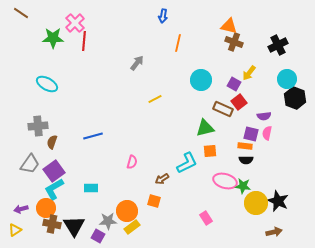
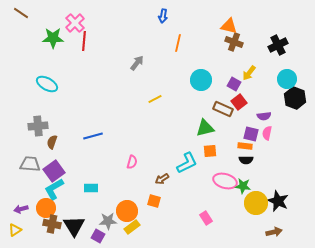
gray trapezoid at (30, 164): rotated 120 degrees counterclockwise
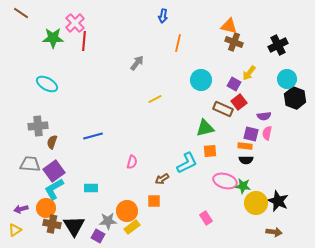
orange square at (154, 201): rotated 16 degrees counterclockwise
brown arrow at (274, 232): rotated 21 degrees clockwise
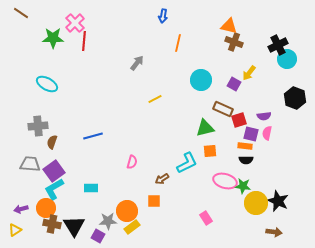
cyan circle at (287, 79): moved 20 px up
red square at (239, 102): moved 18 px down; rotated 21 degrees clockwise
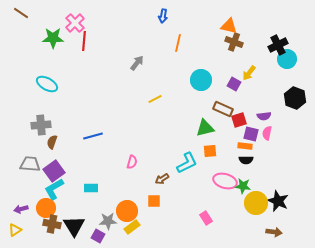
gray cross at (38, 126): moved 3 px right, 1 px up
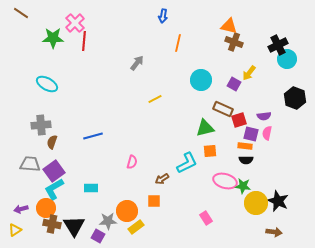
yellow rectangle at (132, 227): moved 4 px right
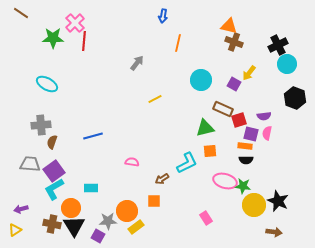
cyan circle at (287, 59): moved 5 px down
pink semicircle at (132, 162): rotated 96 degrees counterclockwise
yellow circle at (256, 203): moved 2 px left, 2 px down
orange circle at (46, 208): moved 25 px right
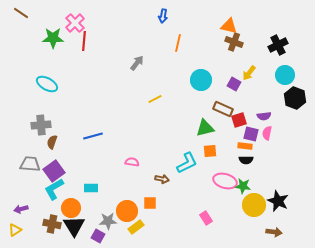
cyan circle at (287, 64): moved 2 px left, 11 px down
brown arrow at (162, 179): rotated 136 degrees counterclockwise
orange square at (154, 201): moved 4 px left, 2 px down
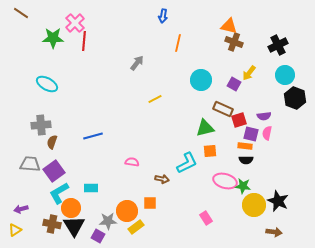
cyan L-shape at (54, 189): moved 5 px right, 4 px down
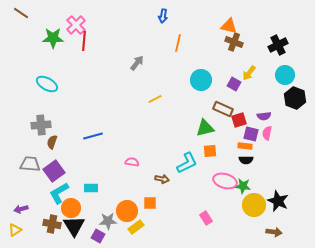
pink cross at (75, 23): moved 1 px right, 2 px down
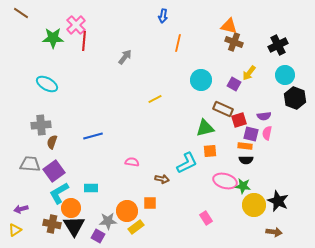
gray arrow at (137, 63): moved 12 px left, 6 px up
